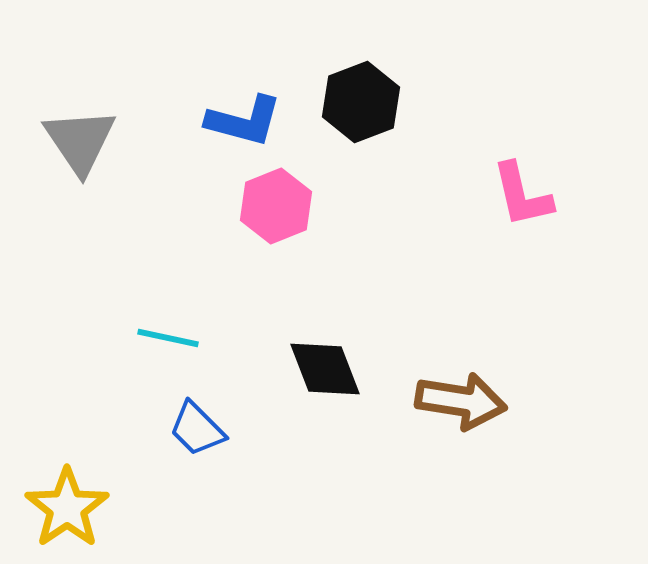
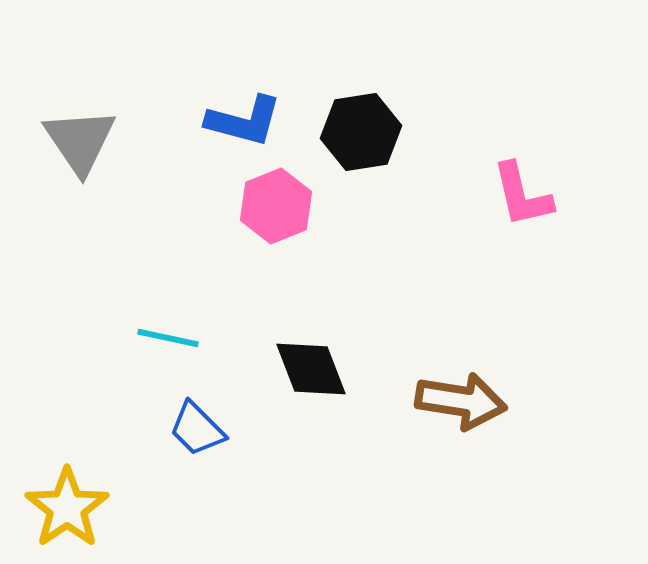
black hexagon: moved 30 px down; rotated 12 degrees clockwise
black diamond: moved 14 px left
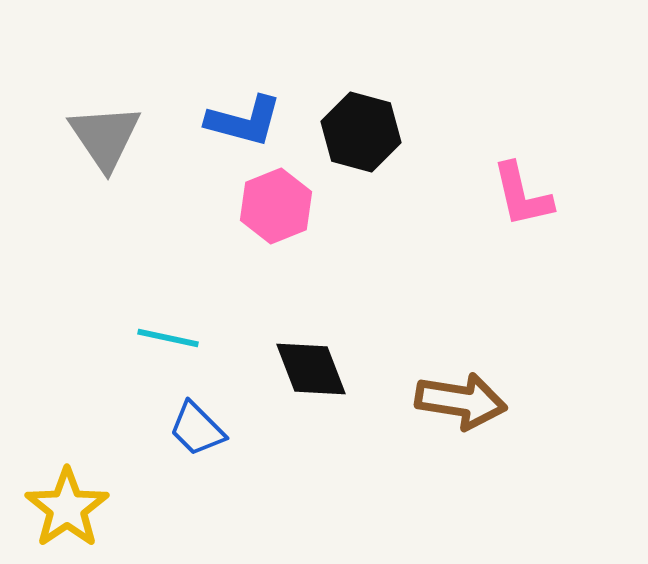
black hexagon: rotated 24 degrees clockwise
gray triangle: moved 25 px right, 4 px up
